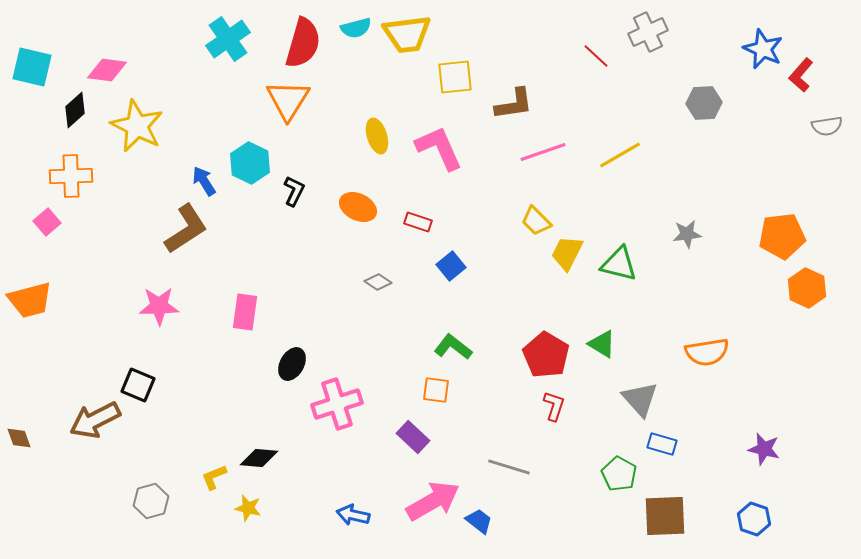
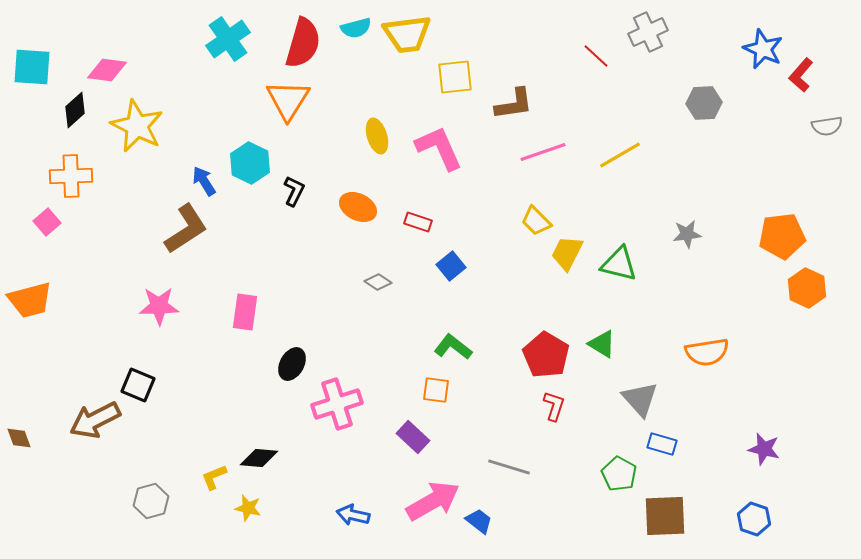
cyan square at (32, 67): rotated 9 degrees counterclockwise
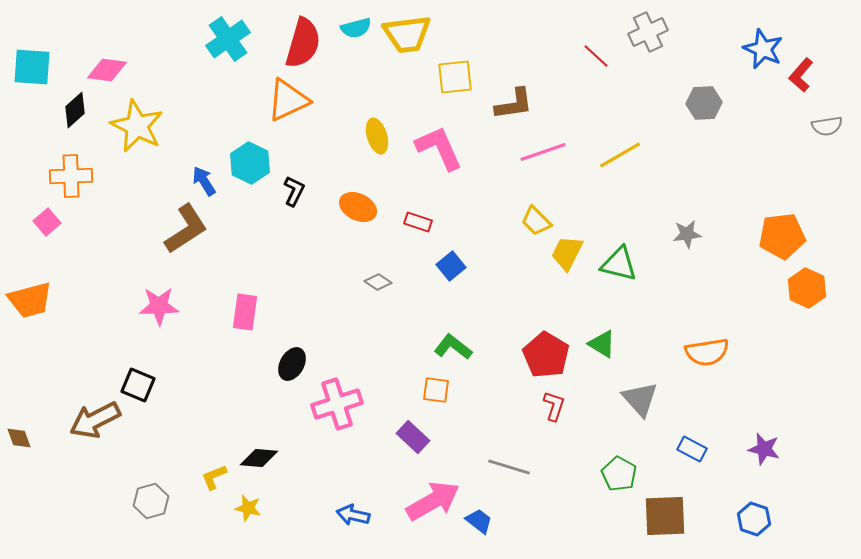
orange triangle at (288, 100): rotated 33 degrees clockwise
blue rectangle at (662, 444): moved 30 px right, 5 px down; rotated 12 degrees clockwise
